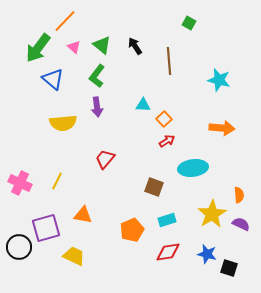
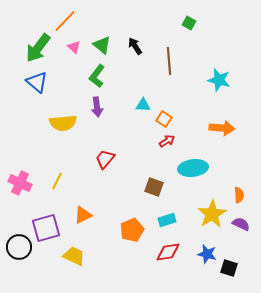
blue triangle: moved 16 px left, 3 px down
orange square: rotated 14 degrees counterclockwise
orange triangle: rotated 36 degrees counterclockwise
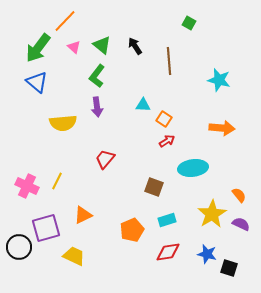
pink cross: moved 7 px right, 3 px down
orange semicircle: rotated 35 degrees counterclockwise
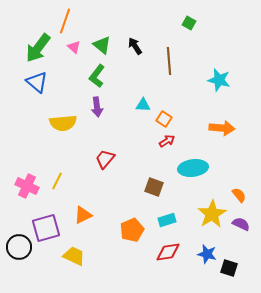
orange line: rotated 25 degrees counterclockwise
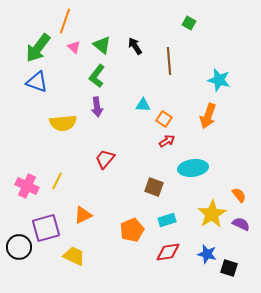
blue triangle: rotated 20 degrees counterclockwise
orange arrow: moved 14 px left, 12 px up; rotated 105 degrees clockwise
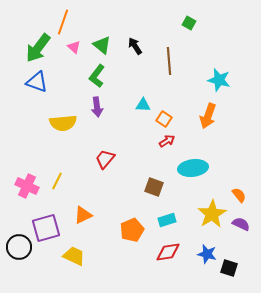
orange line: moved 2 px left, 1 px down
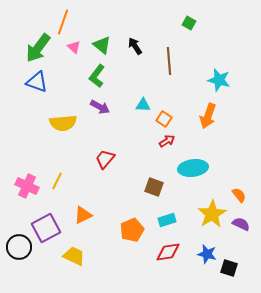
purple arrow: moved 3 px right; rotated 54 degrees counterclockwise
purple square: rotated 12 degrees counterclockwise
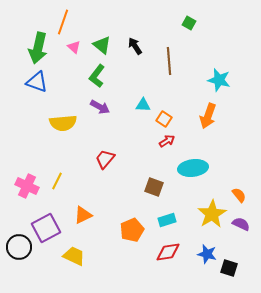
green arrow: rotated 24 degrees counterclockwise
